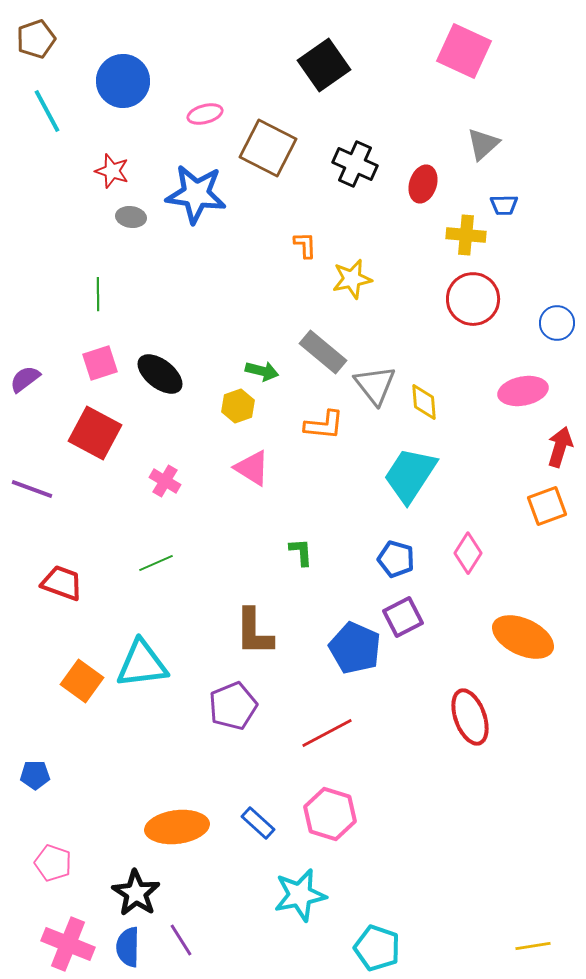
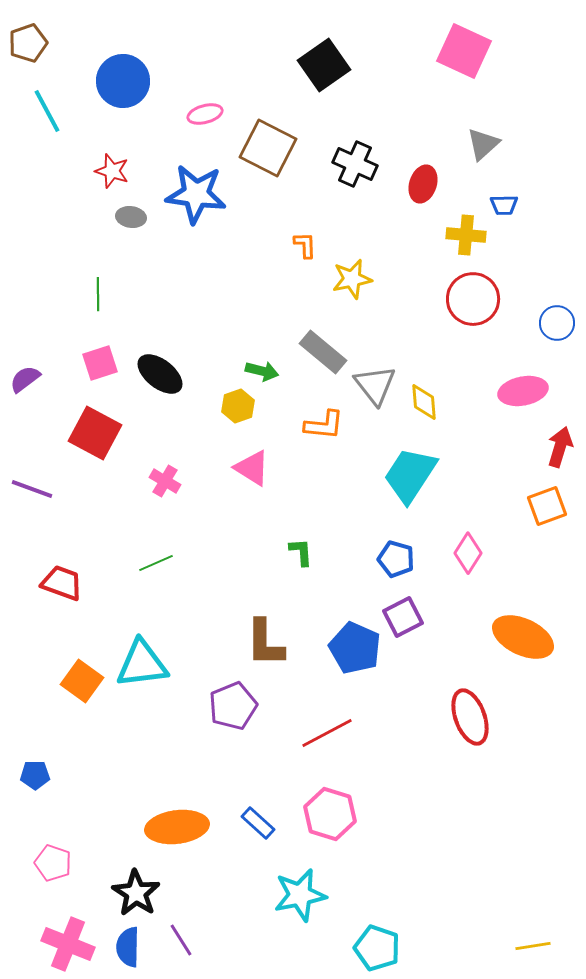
brown pentagon at (36, 39): moved 8 px left, 4 px down
brown L-shape at (254, 632): moved 11 px right, 11 px down
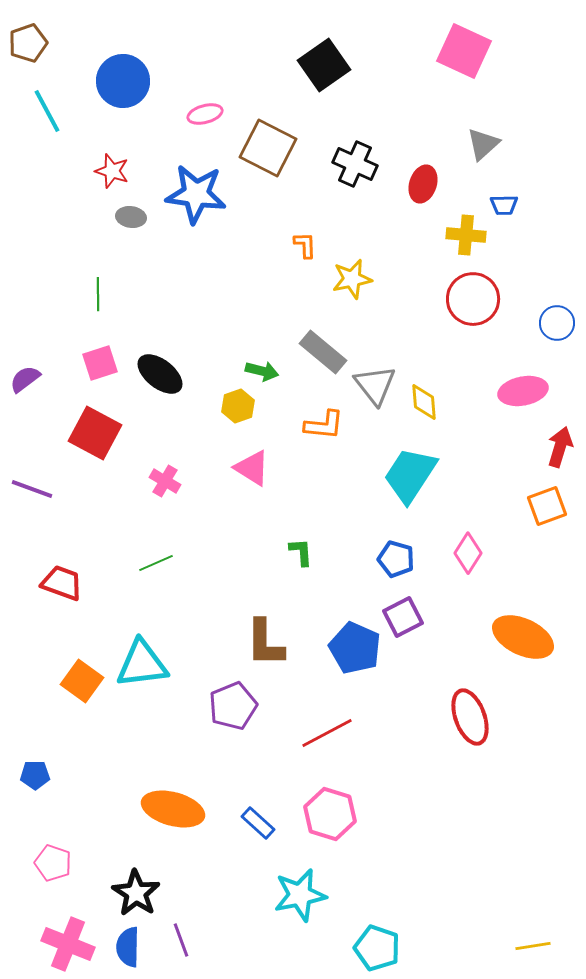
orange ellipse at (177, 827): moved 4 px left, 18 px up; rotated 22 degrees clockwise
purple line at (181, 940): rotated 12 degrees clockwise
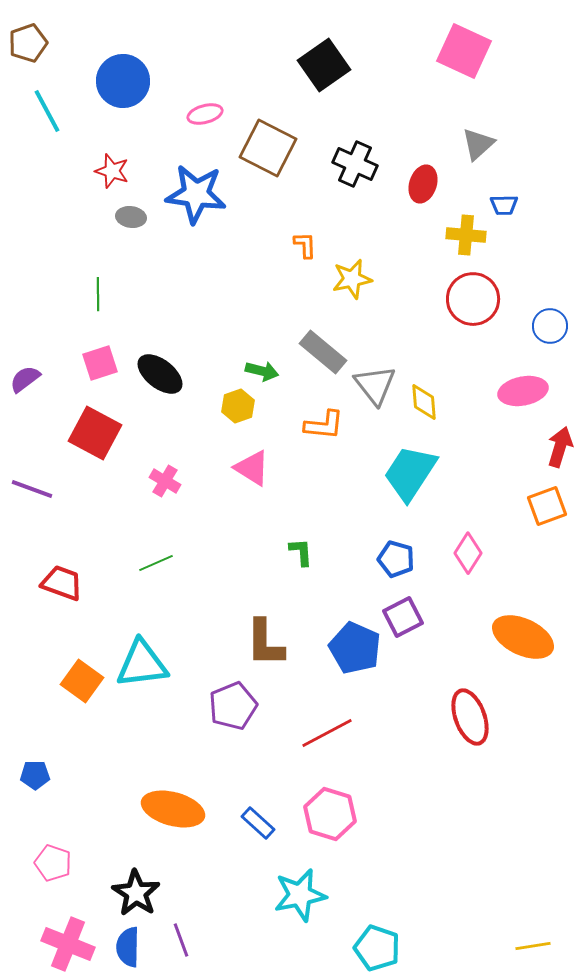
gray triangle at (483, 144): moved 5 px left
blue circle at (557, 323): moved 7 px left, 3 px down
cyan trapezoid at (410, 475): moved 2 px up
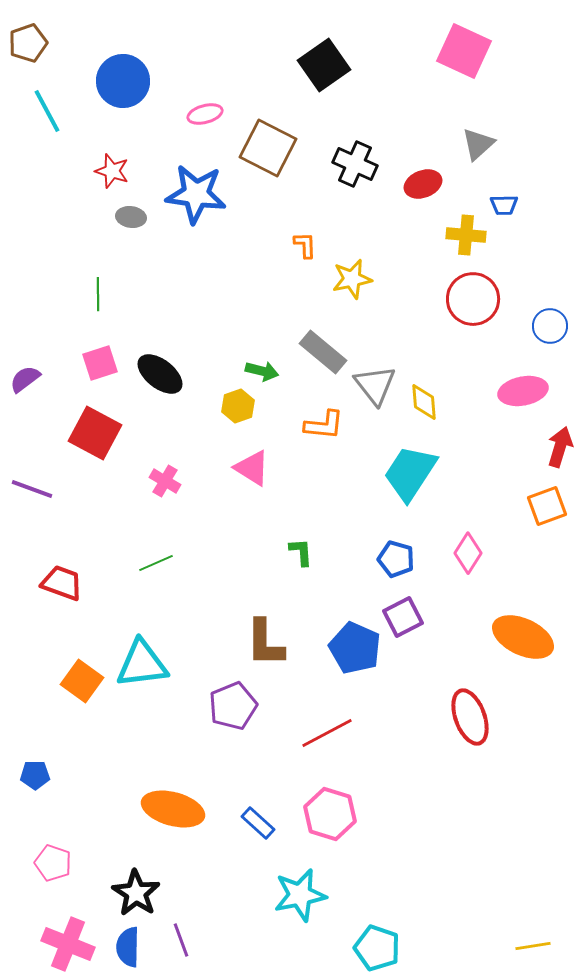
red ellipse at (423, 184): rotated 51 degrees clockwise
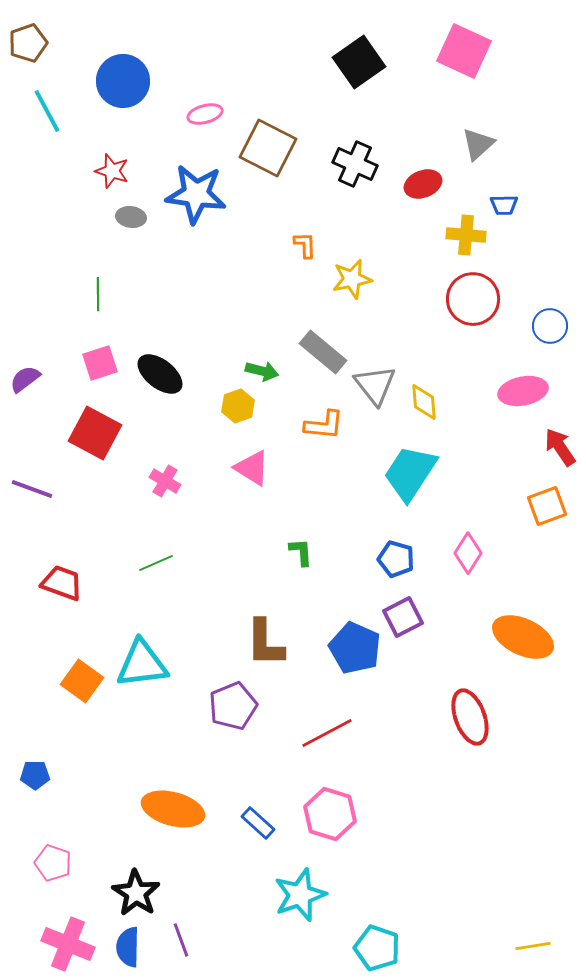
black square at (324, 65): moved 35 px right, 3 px up
red arrow at (560, 447): rotated 51 degrees counterclockwise
cyan star at (300, 895): rotated 8 degrees counterclockwise
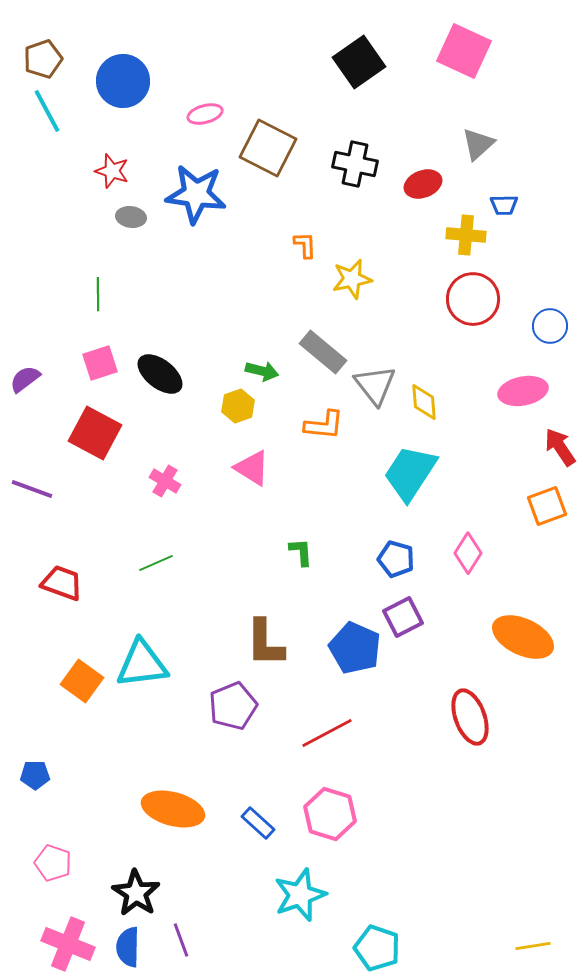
brown pentagon at (28, 43): moved 15 px right, 16 px down
black cross at (355, 164): rotated 12 degrees counterclockwise
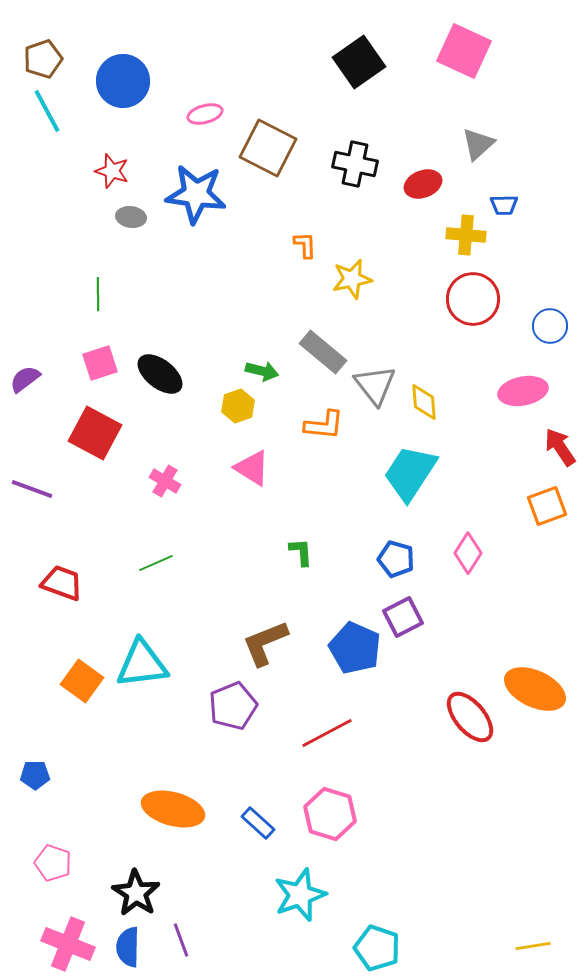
orange ellipse at (523, 637): moved 12 px right, 52 px down
brown L-shape at (265, 643): rotated 68 degrees clockwise
red ellipse at (470, 717): rotated 20 degrees counterclockwise
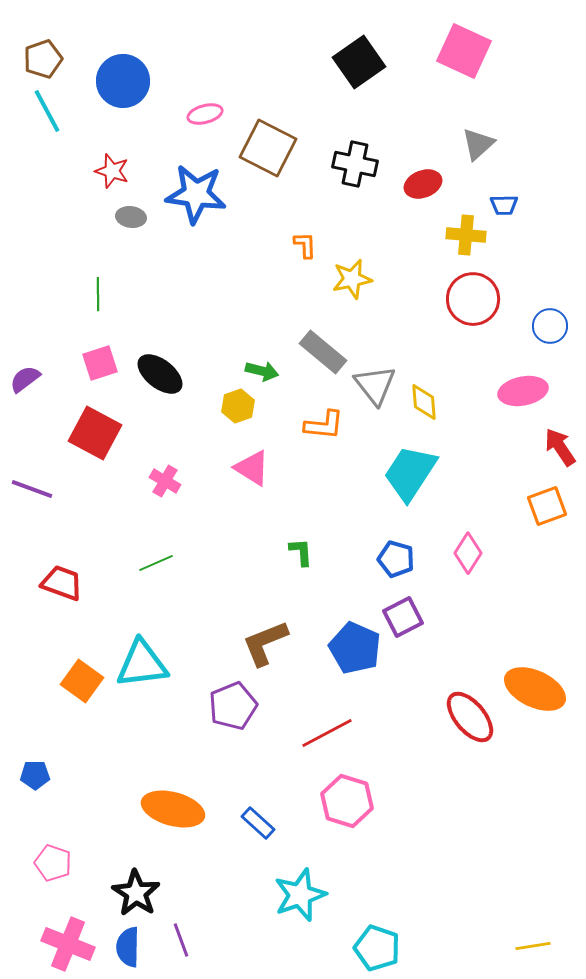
pink hexagon at (330, 814): moved 17 px right, 13 px up
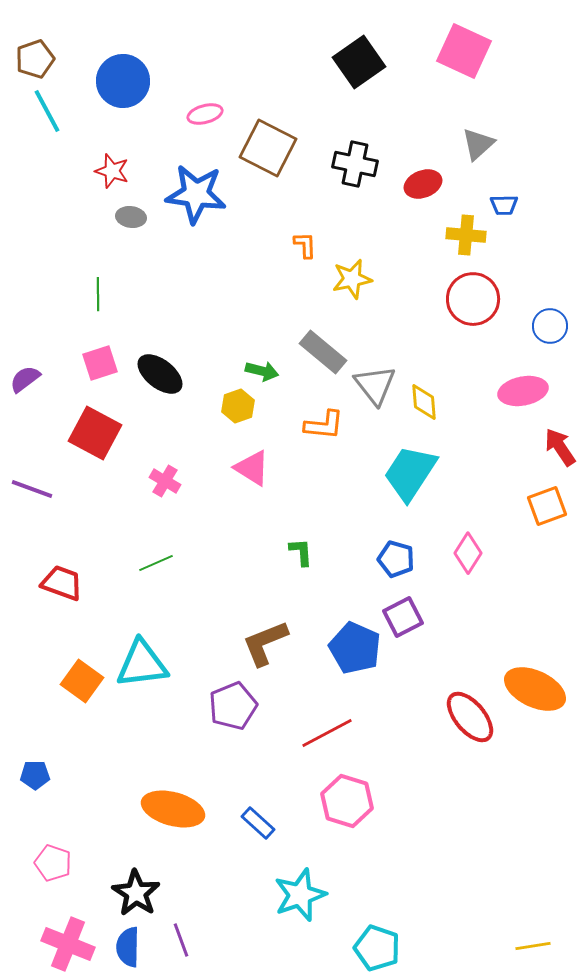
brown pentagon at (43, 59): moved 8 px left
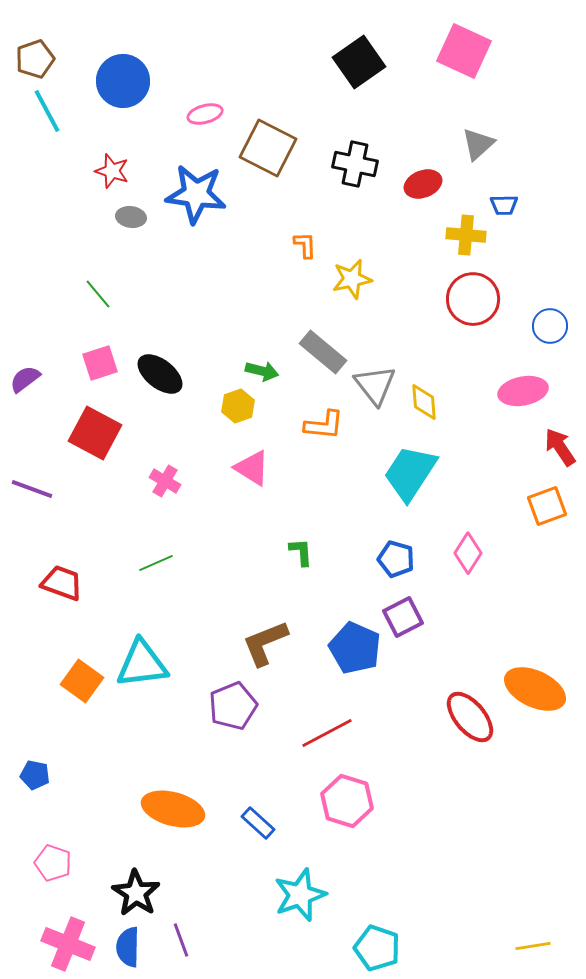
green line at (98, 294): rotated 40 degrees counterclockwise
blue pentagon at (35, 775): rotated 12 degrees clockwise
